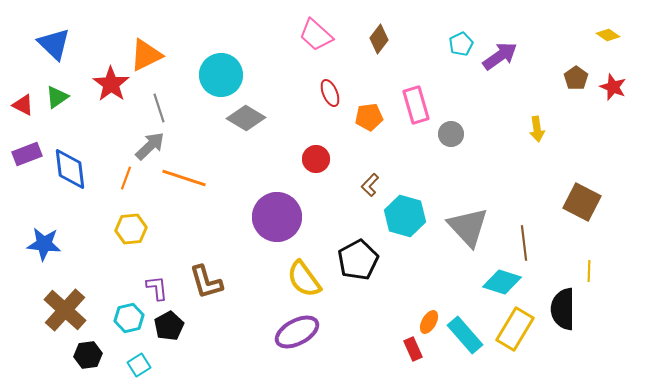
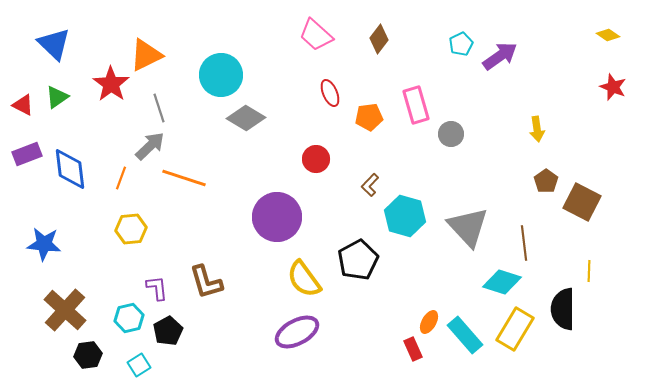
brown pentagon at (576, 78): moved 30 px left, 103 px down
orange line at (126, 178): moved 5 px left
black pentagon at (169, 326): moved 1 px left, 5 px down
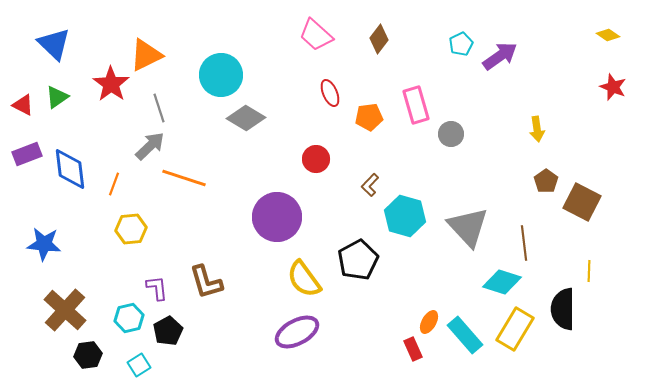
orange line at (121, 178): moved 7 px left, 6 px down
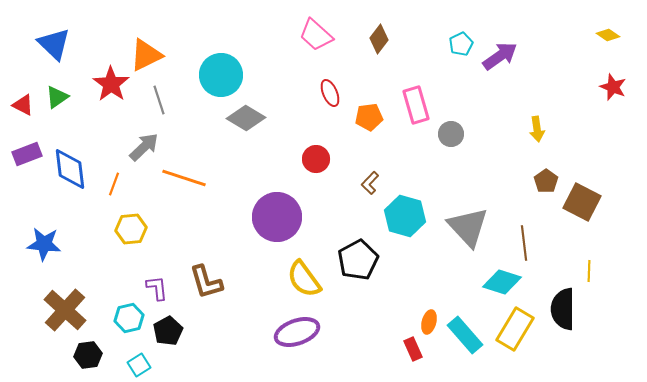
gray line at (159, 108): moved 8 px up
gray arrow at (150, 146): moved 6 px left, 1 px down
brown L-shape at (370, 185): moved 2 px up
orange ellipse at (429, 322): rotated 15 degrees counterclockwise
purple ellipse at (297, 332): rotated 9 degrees clockwise
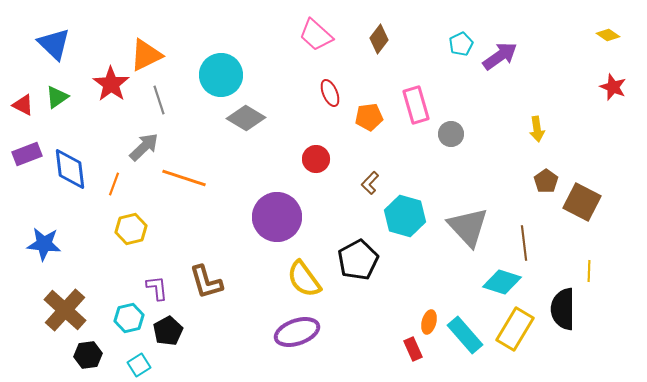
yellow hexagon at (131, 229): rotated 8 degrees counterclockwise
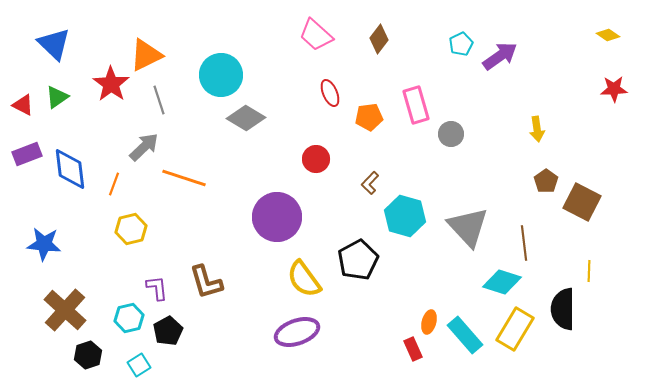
red star at (613, 87): moved 1 px right, 2 px down; rotated 24 degrees counterclockwise
black hexagon at (88, 355): rotated 12 degrees counterclockwise
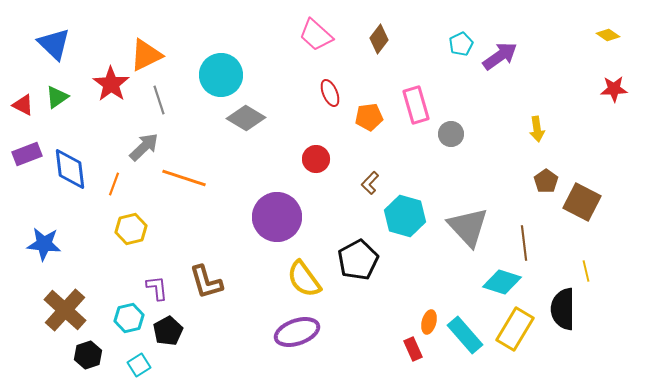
yellow line at (589, 271): moved 3 px left; rotated 15 degrees counterclockwise
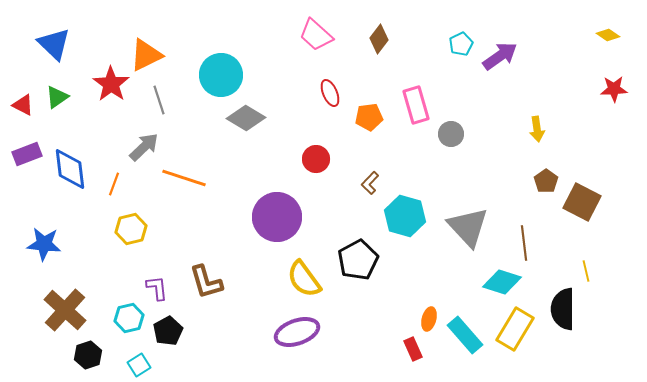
orange ellipse at (429, 322): moved 3 px up
